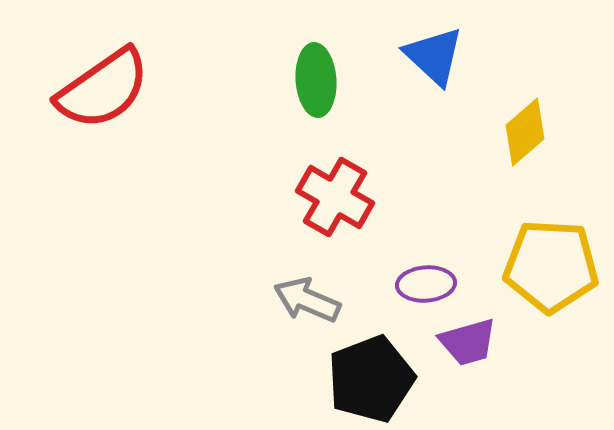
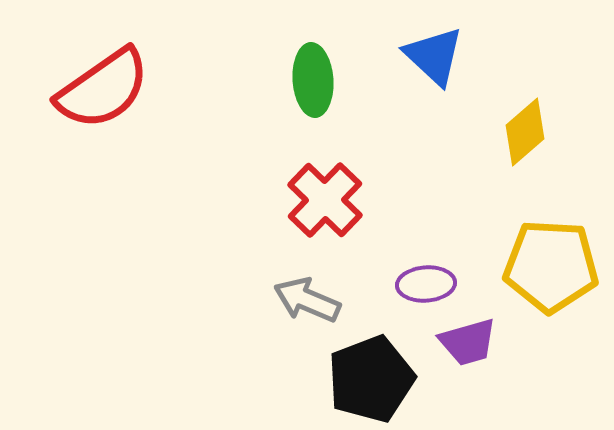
green ellipse: moved 3 px left
red cross: moved 10 px left, 3 px down; rotated 14 degrees clockwise
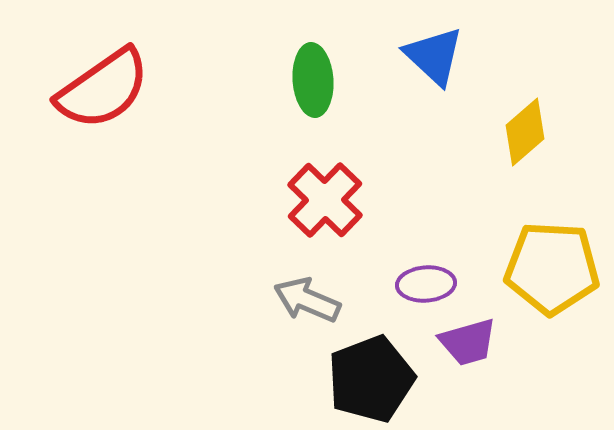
yellow pentagon: moved 1 px right, 2 px down
